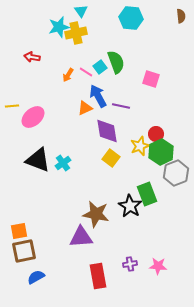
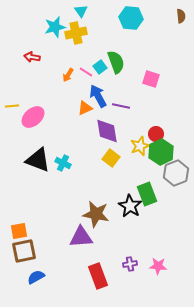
cyan star: moved 4 px left
cyan cross: rotated 28 degrees counterclockwise
red rectangle: rotated 10 degrees counterclockwise
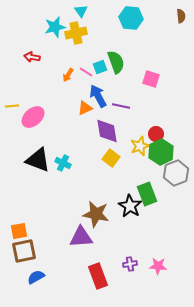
cyan square: rotated 16 degrees clockwise
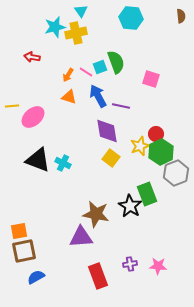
orange triangle: moved 16 px left, 11 px up; rotated 42 degrees clockwise
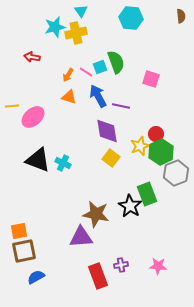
purple cross: moved 9 px left, 1 px down
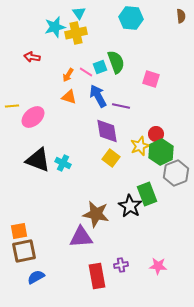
cyan triangle: moved 2 px left, 2 px down
red rectangle: moved 1 px left; rotated 10 degrees clockwise
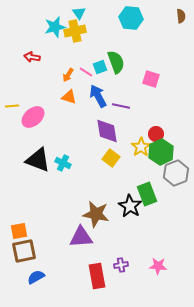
yellow cross: moved 1 px left, 2 px up
yellow star: moved 1 px right, 1 px down; rotated 12 degrees counterclockwise
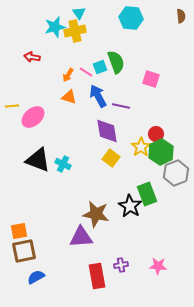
cyan cross: moved 1 px down
